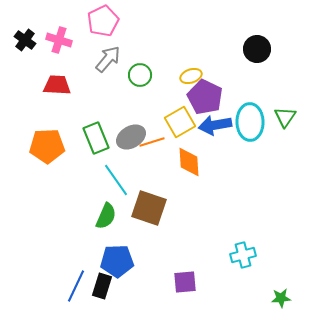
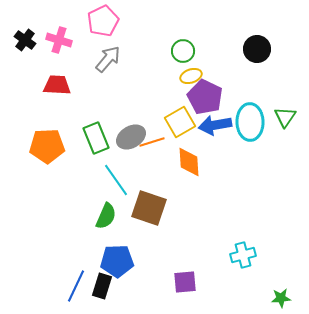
green circle: moved 43 px right, 24 px up
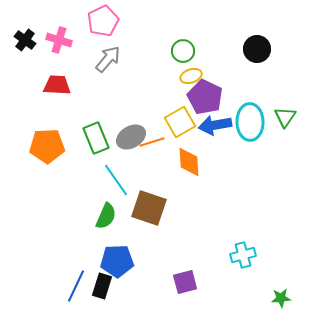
purple square: rotated 10 degrees counterclockwise
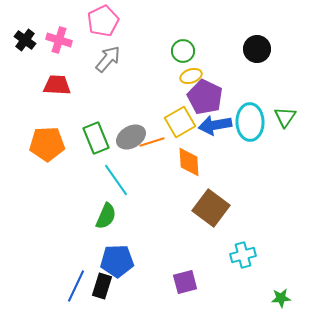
orange pentagon: moved 2 px up
brown square: moved 62 px right; rotated 18 degrees clockwise
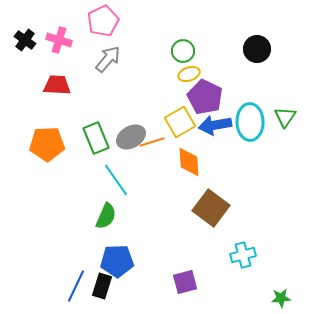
yellow ellipse: moved 2 px left, 2 px up
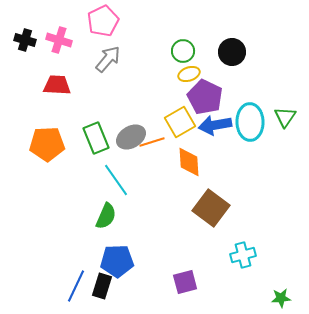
black cross: rotated 20 degrees counterclockwise
black circle: moved 25 px left, 3 px down
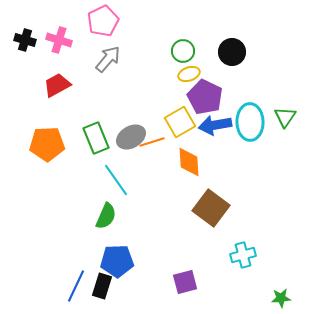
red trapezoid: rotated 32 degrees counterclockwise
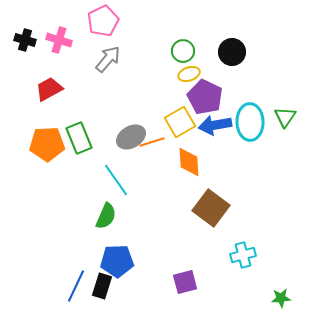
red trapezoid: moved 8 px left, 4 px down
green rectangle: moved 17 px left
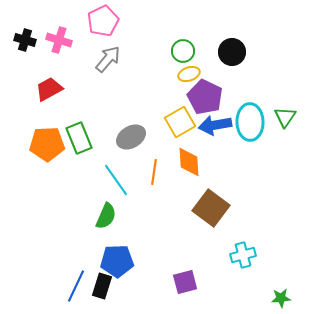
orange line: moved 2 px right, 30 px down; rotated 65 degrees counterclockwise
